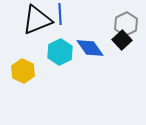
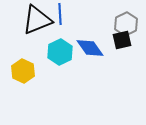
black square: rotated 30 degrees clockwise
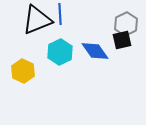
blue diamond: moved 5 px right, 3 px down
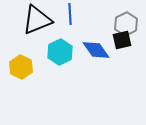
blue line: moved 10 px right
blue diamond: moved 1 px right, 1 px up
yellow hexagon: moved 2 px left, 4 px up
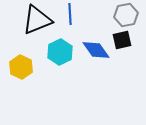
gray hexagon: moved 9 px up; rotated 15 degrees clockwise
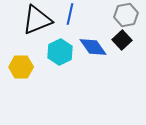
blue line: rotated 15 degrees clockwise
black square: rotated 30 degrees counterclockwise
blue diamond: moved 3 px left, 3 px up
yellow hexagon: rotated 25 degrees counterclockwise
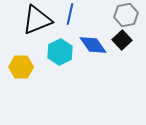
blue diamond: moved 2 px up
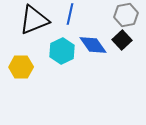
black triangle: moved 3 px left
cyan hexagon: moved 2 px right, 1 px up
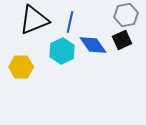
blue line: moved 8 px down
black square: rotated 18 degrees clockwise
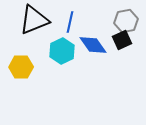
gray hexagon: moved 6 px down
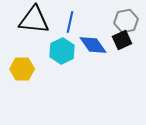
black triangle: rotated 28 degrees clockwise
yellow hexagon: moved 1 px right, 2 px down
